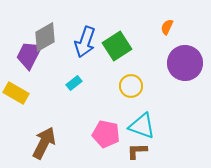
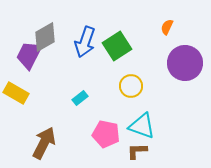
cyan rectangle: moved 6 px right, 15 px down
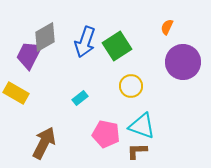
purple circle: moved 2 px left, 1 px up
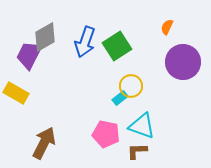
cyan rectangle: moved 40 px right
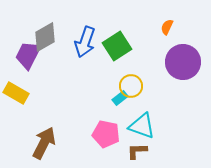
purple trapezoid: moved 1 px left
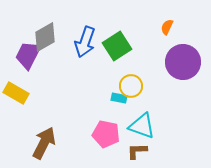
cyan rectangle: moved 1 px left; rotated 49 degrees clockwise
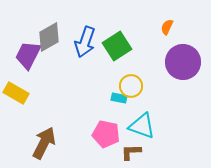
gray diamond: moved 4 px right
brown L-shape: moved 6 px left, 1 px down
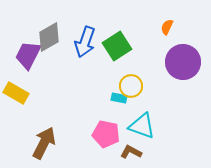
brown L-shape: rotated 30 degrees clockwise
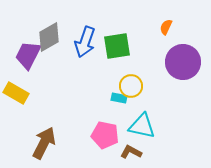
orange semicircle: moved 1 px left
green square: rotated 24 degrees clockwise
cyan triangle: rotated 8 degrees counterclockwise
pink pentagon: moved 1 px left, 1 px down
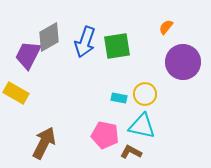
orange semicircle: rotated 14 degrees clockwise
yellow circle: moved 14 px right, 8 px down
